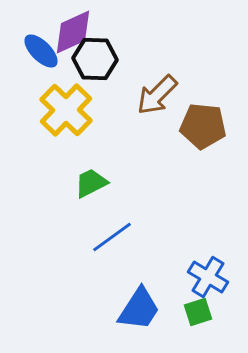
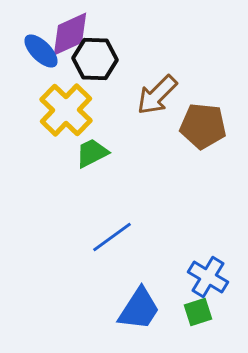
purple diamond: moved 3 px left, 2 px down
green trapezoid: moved 1 px right, 30 px up
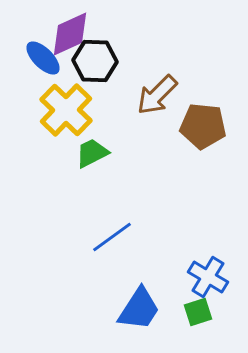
blue ellipse: moved 2 px right, 7 px down
black hexagon: moved 2 px down
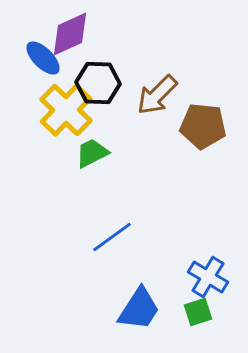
black hexagon: moved 3 px right, 22 px down
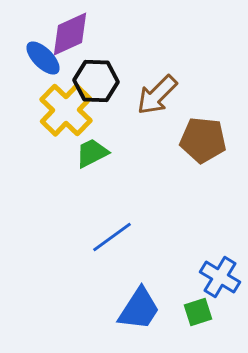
black hexagon: moved 2 px left, 2 px up
brown pentagon: moved 14 px down
blue cross: moved 12 px right
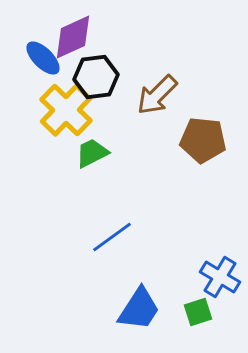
purple diamond: moved 3 px right, 3 px down
black hexagon: moved 4 px up; rotated 9 degrees counterclockwise
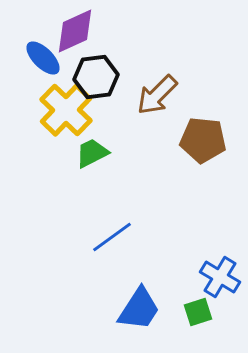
purple diamond: moved 2 px right, 6 px up
